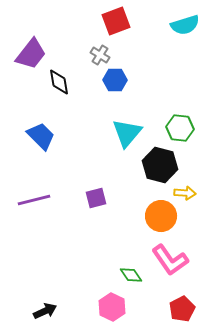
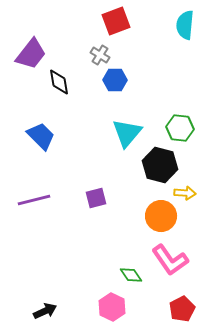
cyan semicircle: rotated 112 degrees clockwise
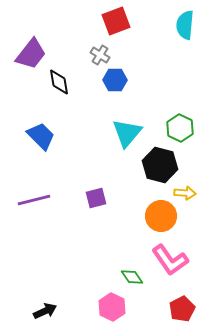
green hexagon: rotated 20 degrees clockwise
green diamond: moved 1 px right, 2 px down
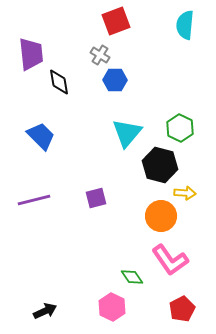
purple trapezoid: rotated 44 degrees counterclockwise
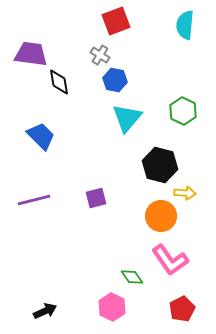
purple trapezoid: rotated 76 degrees counterclockwise
blue hexagon: rotated 10 degrees clockwise
green hexagon: moved 3 px right, 17 px up
cyan triangle: moved 15 px up
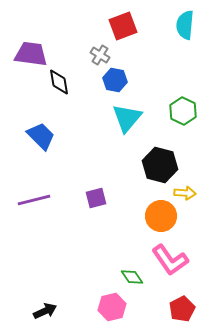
red square: moved 7 px right, 5 px down
pink hexagon: rotated 20 degrees clockwise
